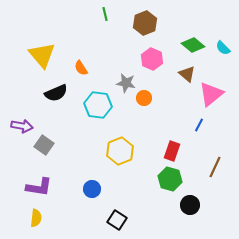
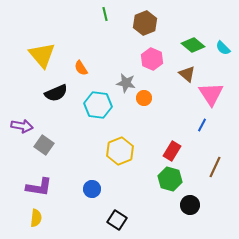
pink triangle: rotated 24 degrees counterclockwise
blue line: moved 3 px right
red rectangle: rotated 12 degrees clockwise
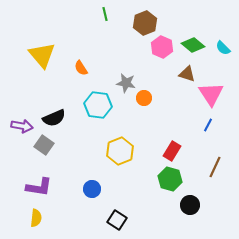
pink hexagon: moved 10 px right, 12 px up
brown triangle: rotated 24 degrees counterclockwise
black semicircle: moved 2 px left, 25 px down
blue line: moved 6 px right
